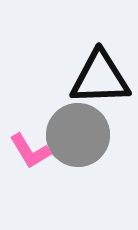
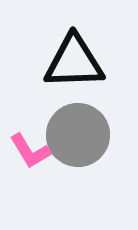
black triangle: moved 26 px left, 16 px up
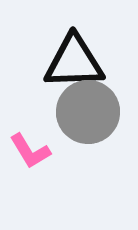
gray circle: moved 10 px right, 23 px up
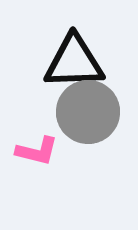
pink L-shape: moved 7 px right; rotated 45 degrees counterclockwise
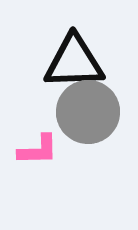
pink L-shape: moved 1 px right, 1 px up; rotated 15 degrees counterclockwise
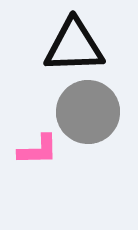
black triangle: moved 16 px up
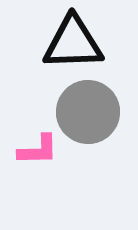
black triangle: moved 1 px left, 3 px up
